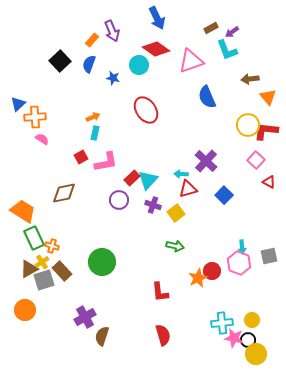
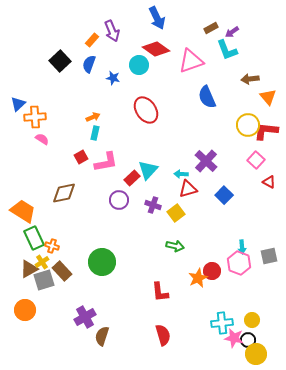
cyan triangle at (148, 180): moved 10 px up
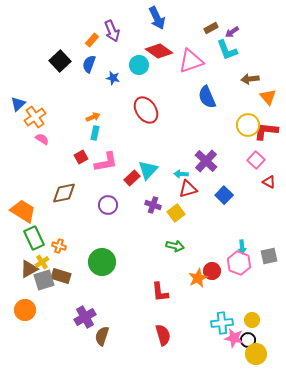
red diamond at (156, 49): moved 3 px right, 2 px down
orange cross at (35, 117): rotated 30 degrees counterclockwise
purple circle at (119, 200): moved 11 px left, 5 px down
orange cross at (52, 246): moved 7 px right
brown rectangle at (62, 271): moved 1 px left, 5 px down; rotated 30 degrees counterclockwise
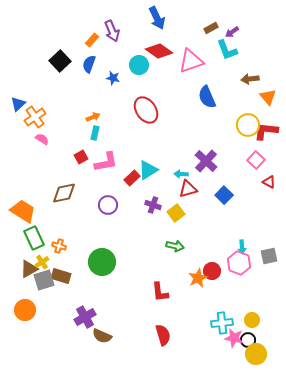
cyan triangle at (148, 170): rotated 15 degrees clockwise
brown semicircle at (102, 336): rotated 84 degrees counterclockwise
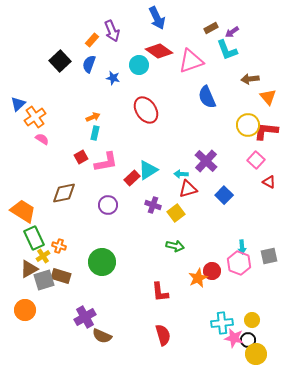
yellow cross at (42, 262): moved 1 px right, 6 px up
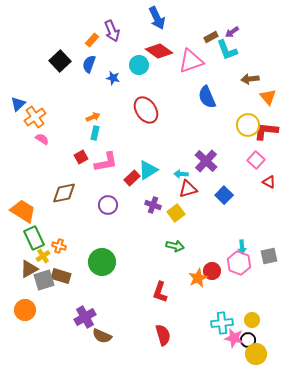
brown rectangle at (211, 28): moved 9 px down
red L-shape at (160, 292): rotated 25 degrees clockwise
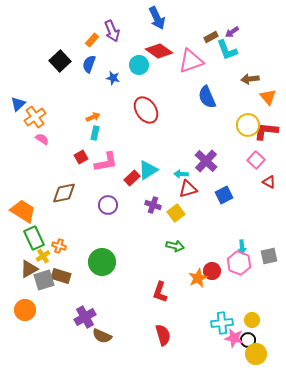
blue square at (224, 195): rotated 18 degrees clockwise
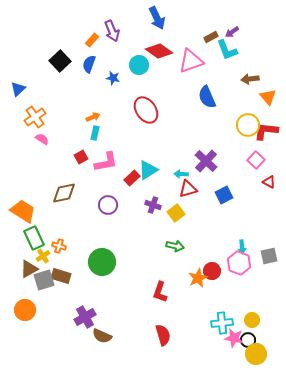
blue triangle at (18, 104): moved 15 px up
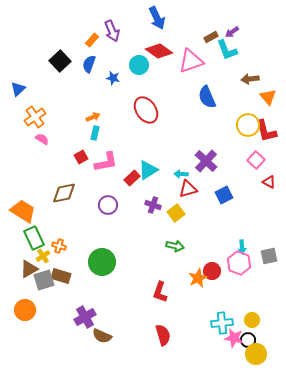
red L-shape at (266, 131): rotated 110 degrees counterclockwise
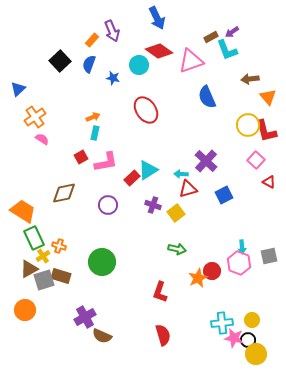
green arrow at (175, 246): moved 2 px right, 3 px down
